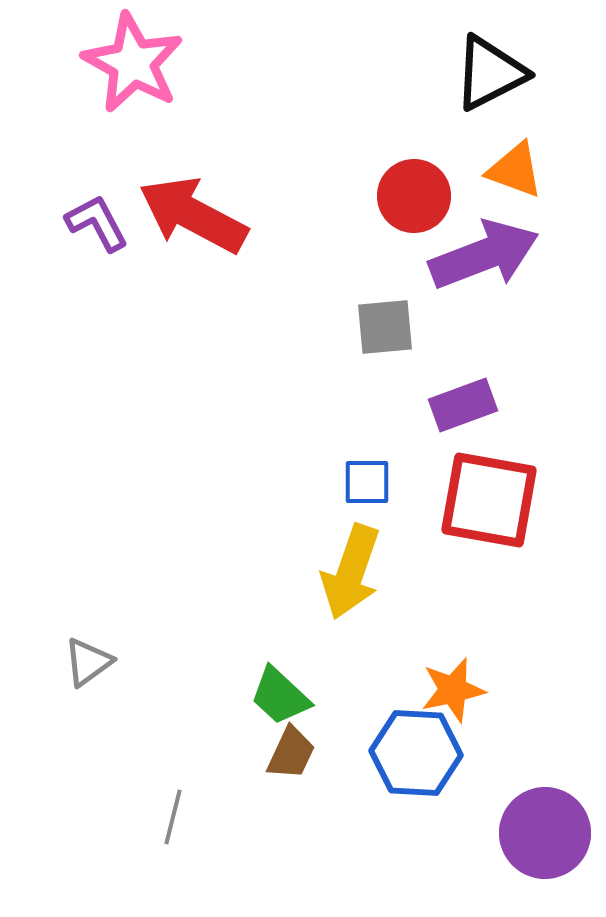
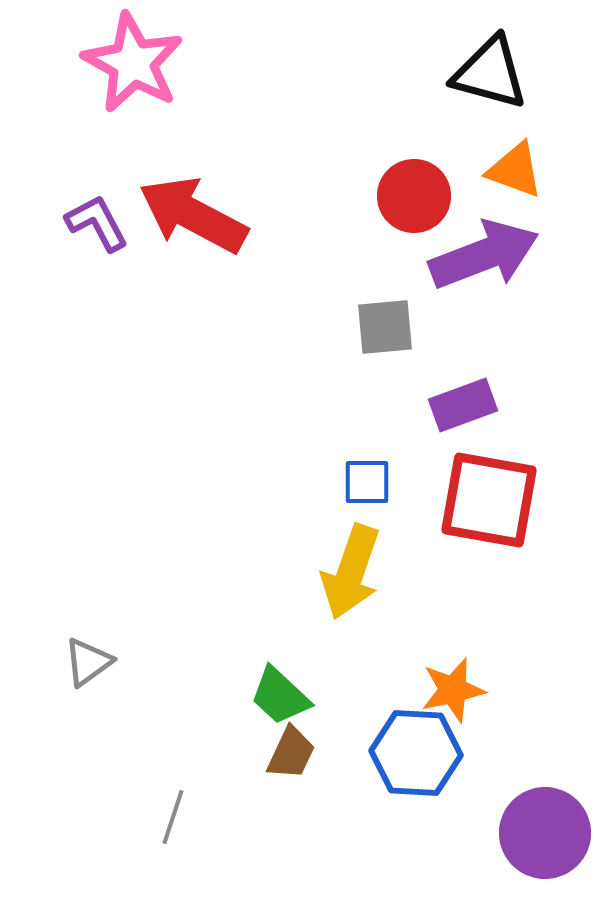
black triangle: rotated 42 degrees clockwise
gray line: rotated 4 degrees clockwise
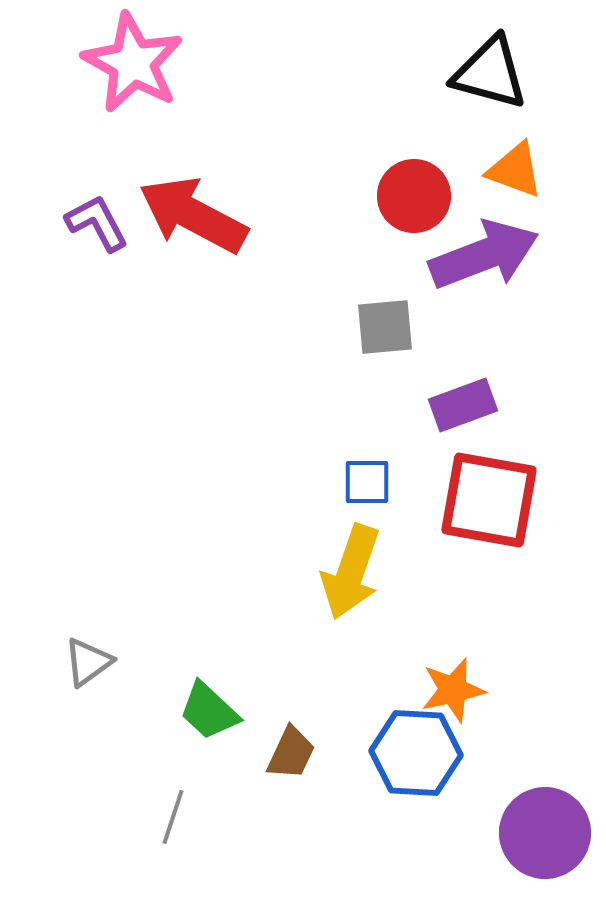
green trapezoid: moved 71 px left, 15 px down
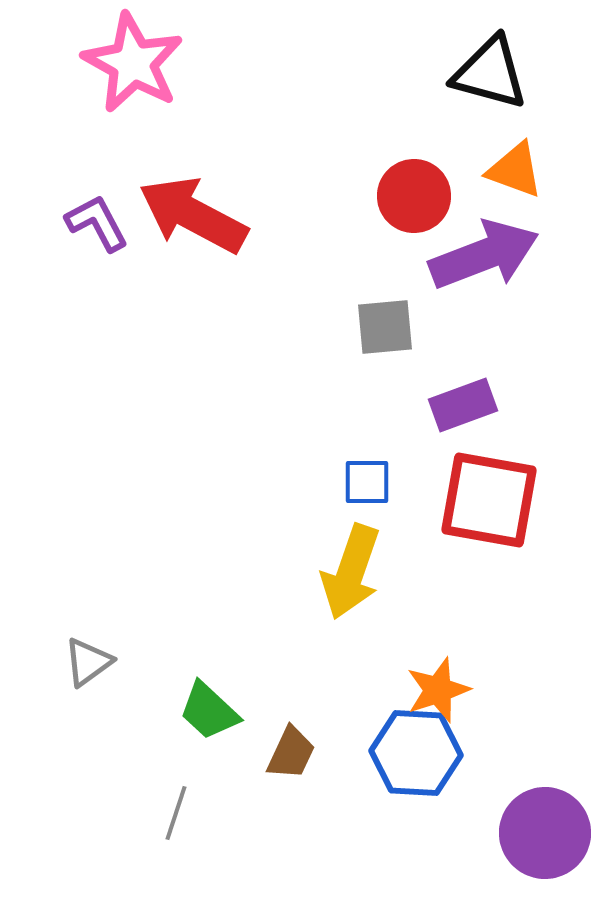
orange star: moved 15 px left; rotated 6 degrees counterclockwise
gray line: moved 3 px right, 4 px up
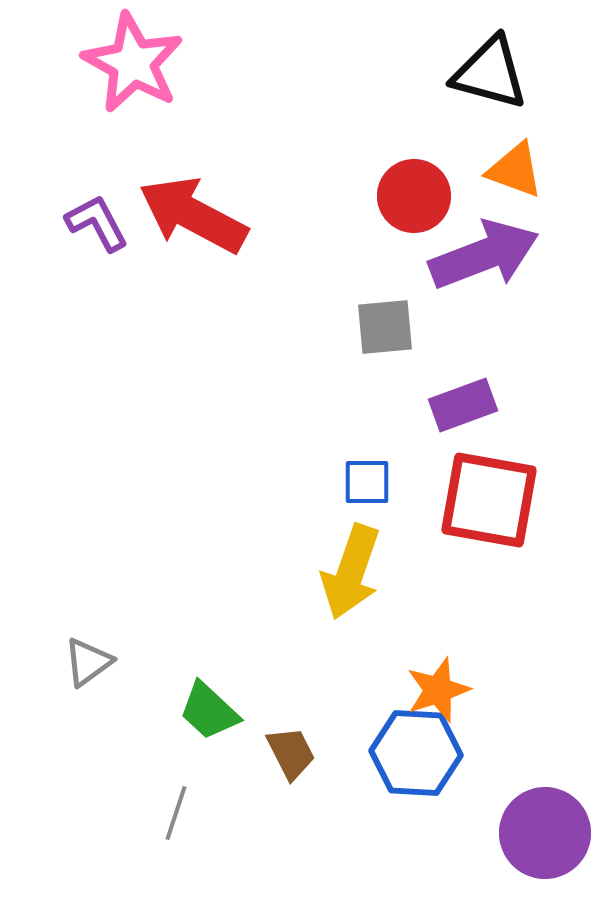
brown trapezoid: rotated 52 degrees counterclockwise
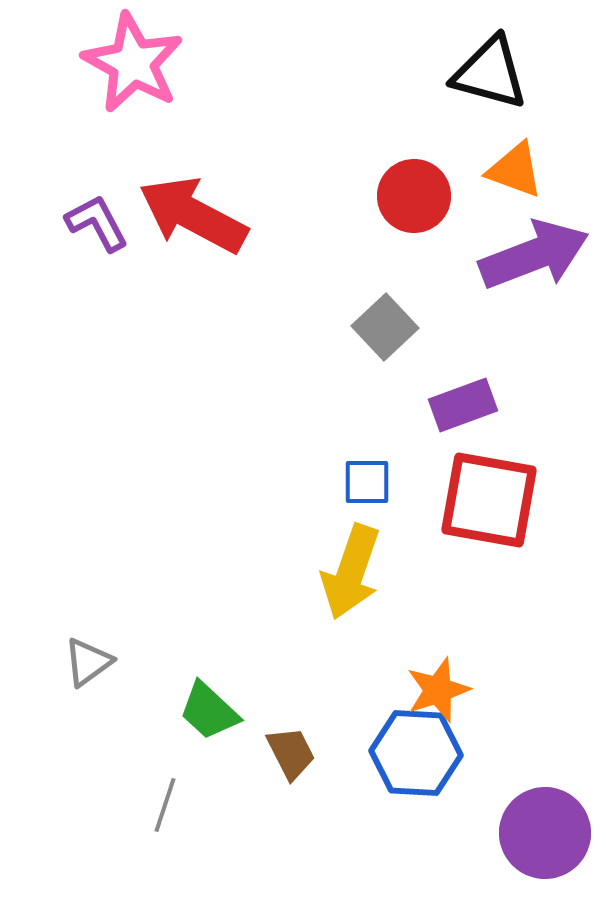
purple arrow: moved 50 px right
gray square: rotated 38 degrees counterclockwise
gray line: moved 11 px left, 8 px up
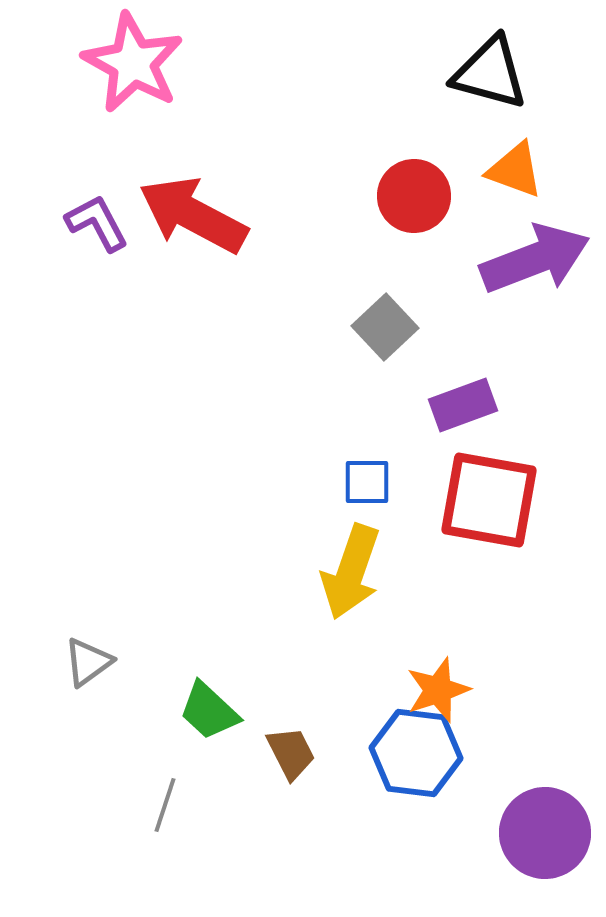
purple arrow: moved 1 px right, 4 px down
blue hexagon: rotated 4 degrees clockwise
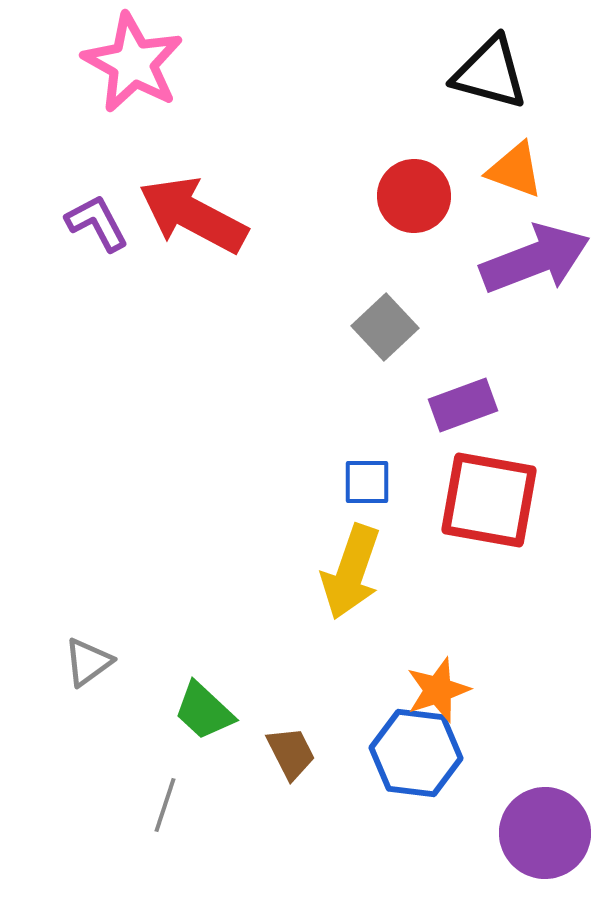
green trapezoid: moved 5 px left
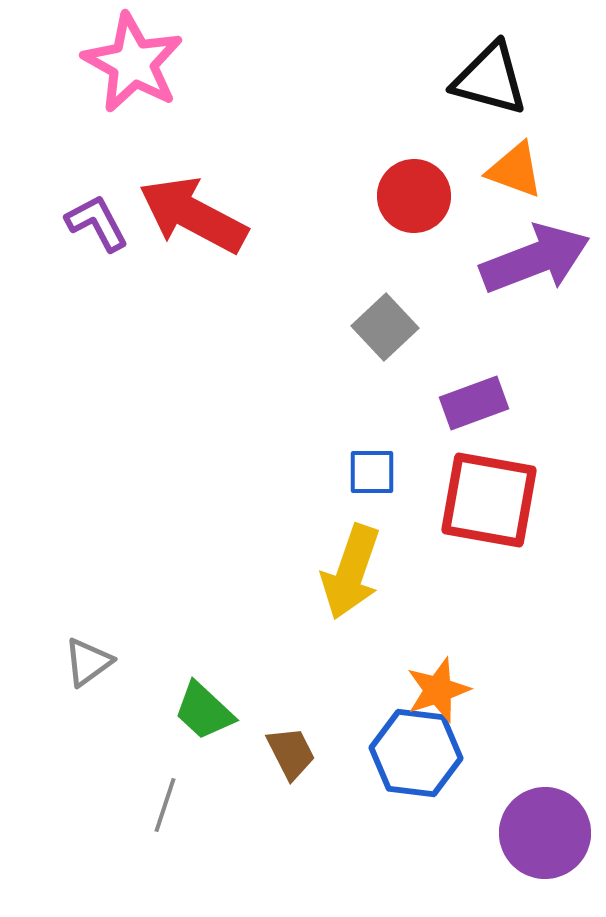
black triangle: moved 6 px down
purple rectangle: moved 11 px right, 2 px up
blue square: moved 5 px right, 10 px up
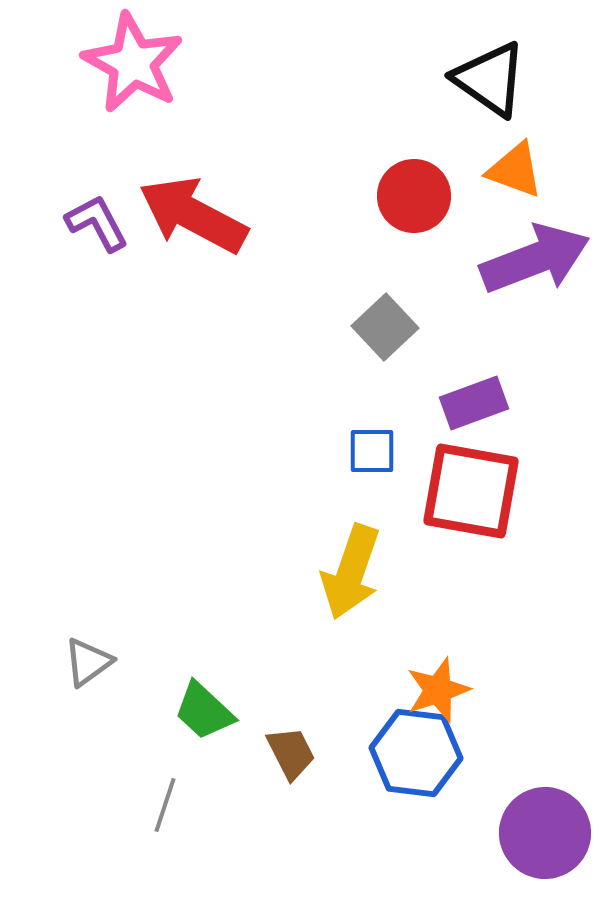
black triangle: rotated 20 degrees clockwise
blue square: moved 21 px up
red square: moved 18 px left, 9 px up
